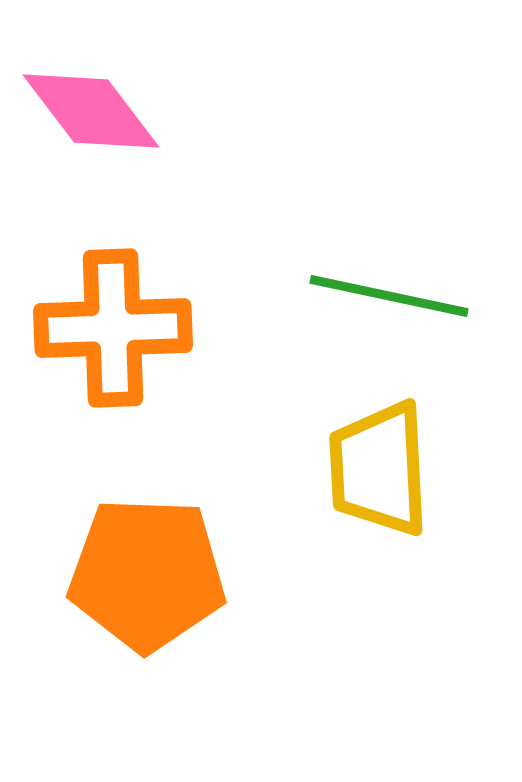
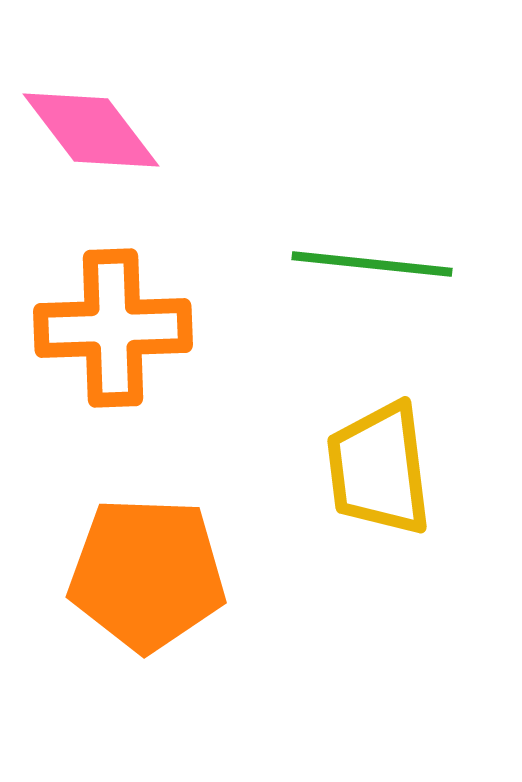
pink diamond: moved 19 px down
green line: moved 17 px left, 32 px up; rotated 6 degrees counterclockwise
yellow trapezoid: rotated 4 degrees counterclockwise
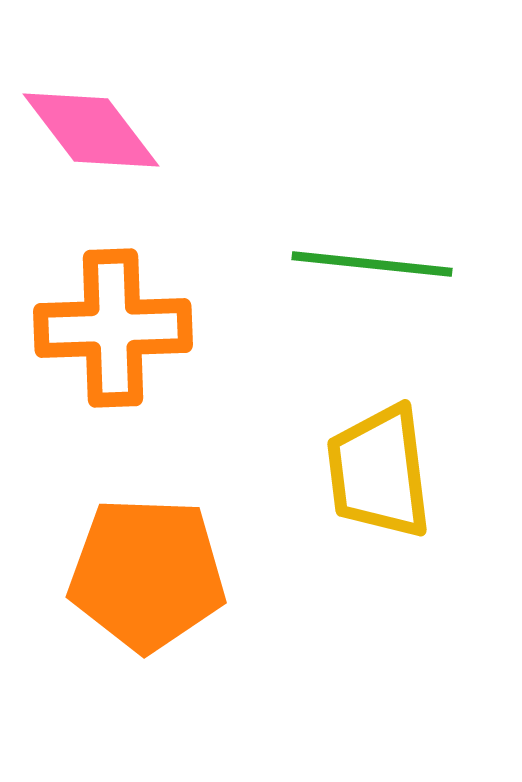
yellow trapezoid: moved 3 px down
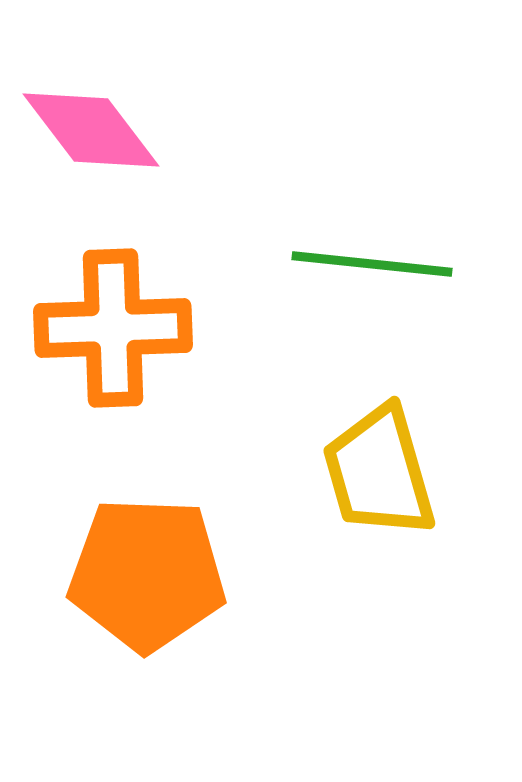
yellow trapezoid: rotated 9 degrees counterclockwise
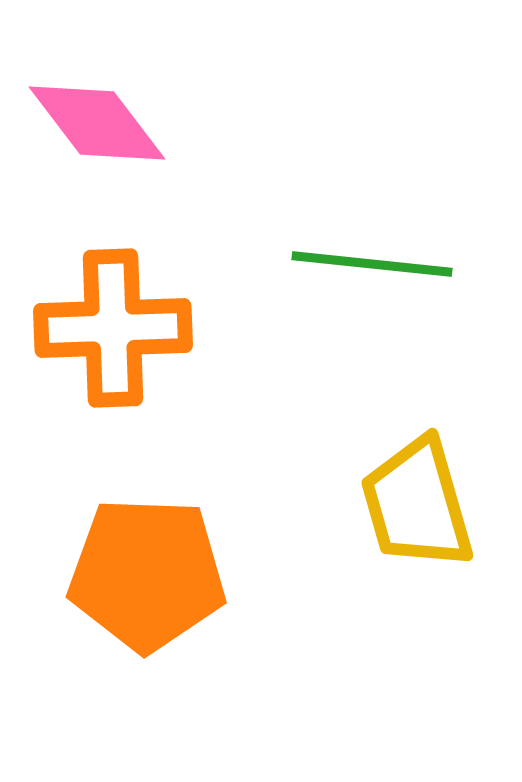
pink diamond: moved 6 px right, 7 px up
yellow trapezoid: moved 38 px right, 32 px down
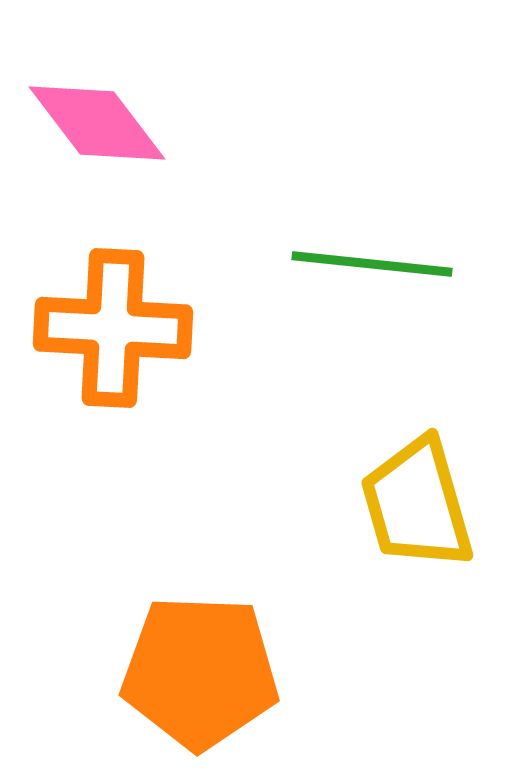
orange cross: rotated 5 degrees clockwise
orange pentagon: moved 53 px right, 98 px down
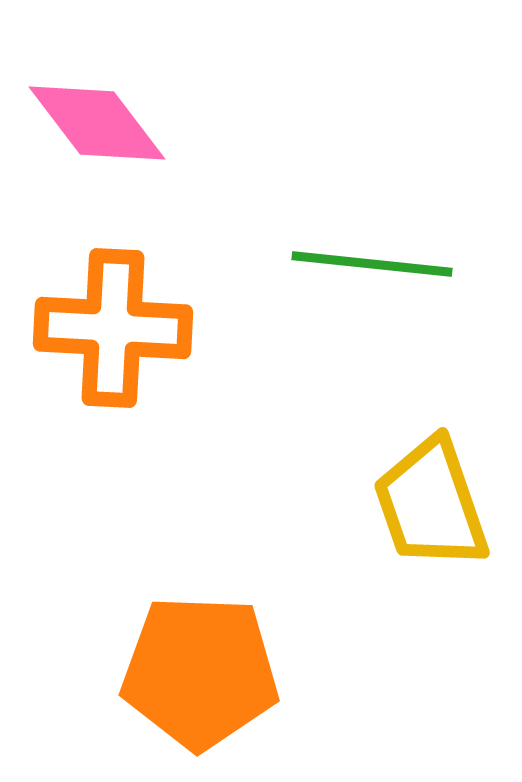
yellow trapezoid: moved 14 px right; rotated 3 degrees counterclockwise
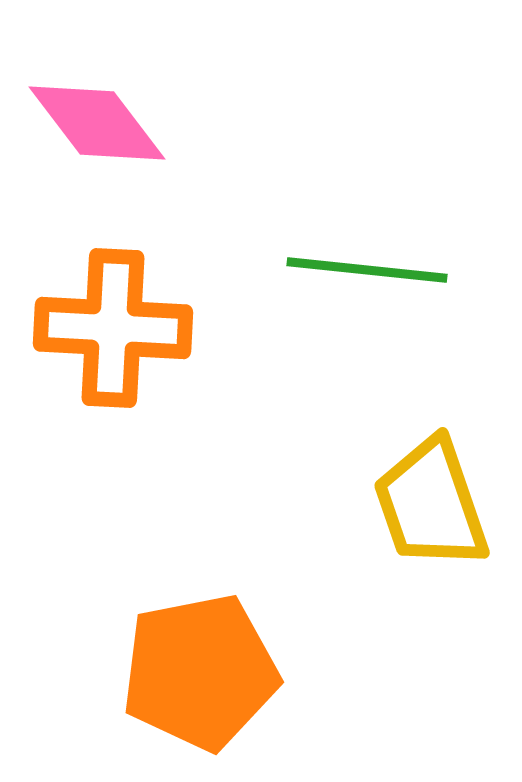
green line: moved 5 px left, 6 px down
orange pentagon: rotated 13 degrees counterclockwise
